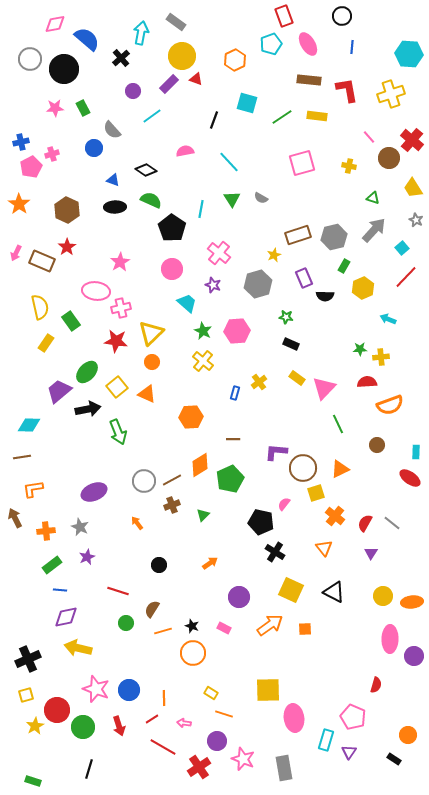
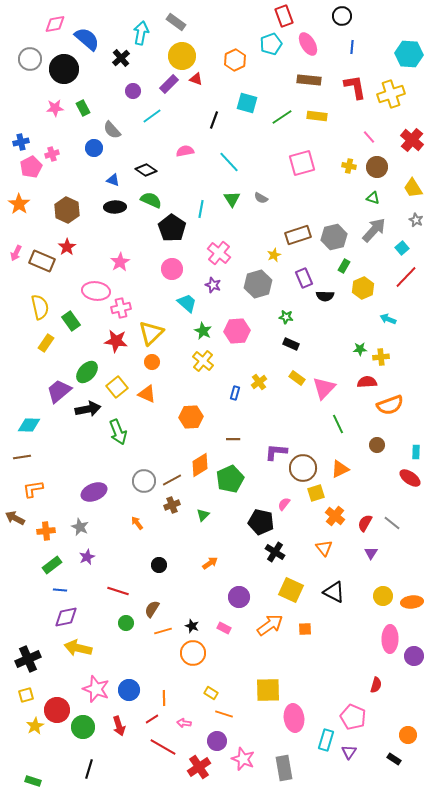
red L-shape at (347, 90): moved 8 px right, 3 px up
brown circle at (389, 158): moved 12 px left, 9 px down
brown arrow at (15, 518): rotated 36 degrees counterclockwise
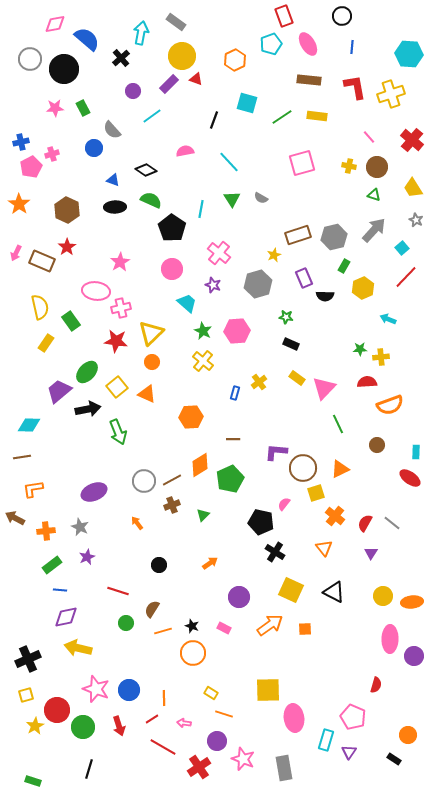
green triangle at (373, 198): moved 1 px right, 3 px up
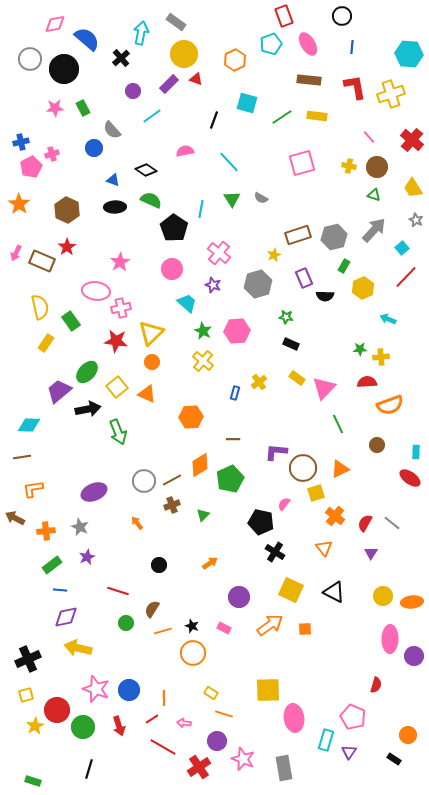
yellow circle at (182, 56): moved 2 px right, 2 px up
black pentagon at (172, 228): moved 2 px right
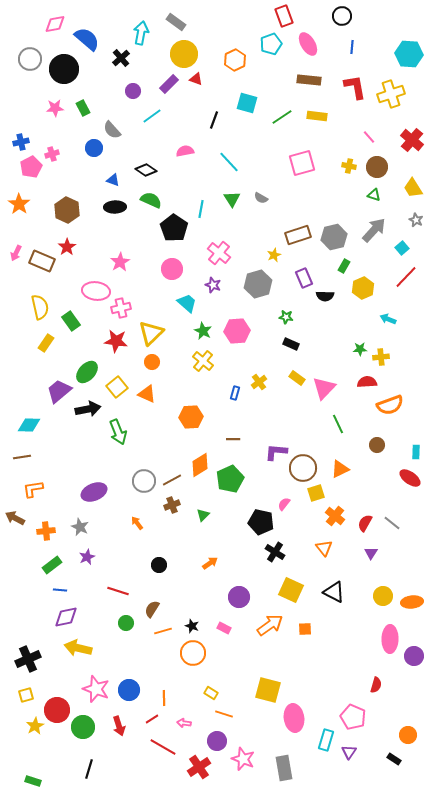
yellow square at (268, 690): rotated 16 degrees clockwise
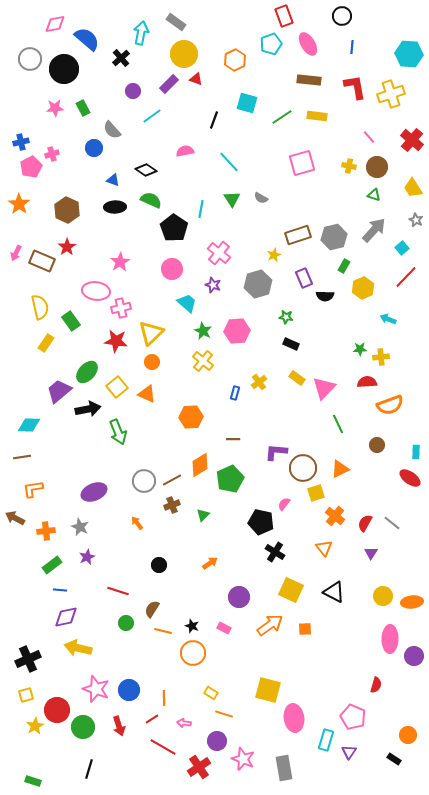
orange line at (163, 631): rotated 30 degrees clockwise
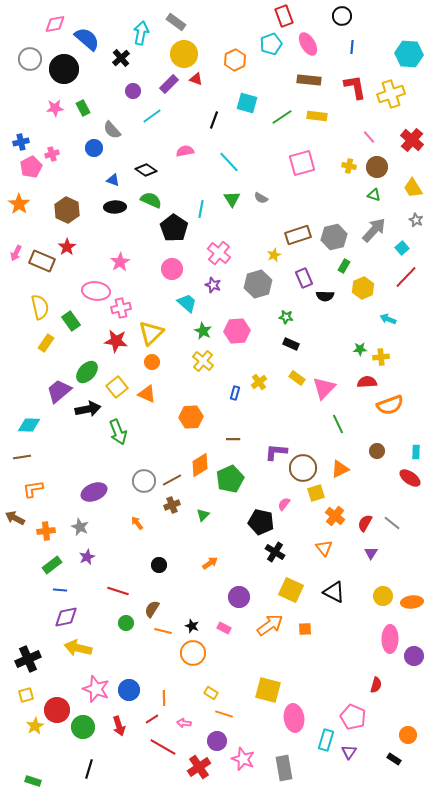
brown circle at (377, 445): moved 6 px down
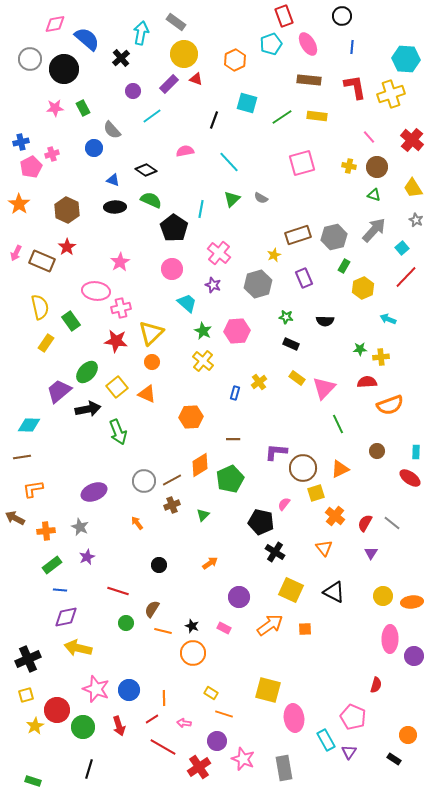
cyan hexagon at (409, 54): moved 3 px left, 5 px down
green triangle at (232, 199): rotated 18 degrees clockwise
black semicircle at (325, 296): moved 25 px down
cyan rectangle at (326, 740): rotated 45 degrees counterclockwise
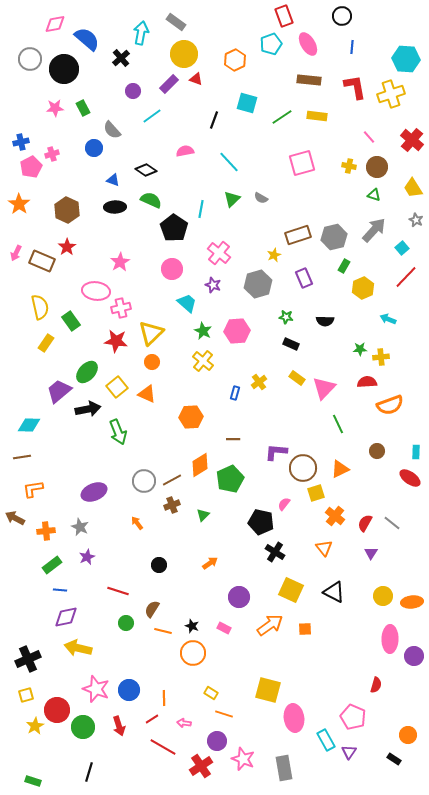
red cross at (199, 767): moved 2 px right, 1 px up
black line at (89, 769): moved 3 px down
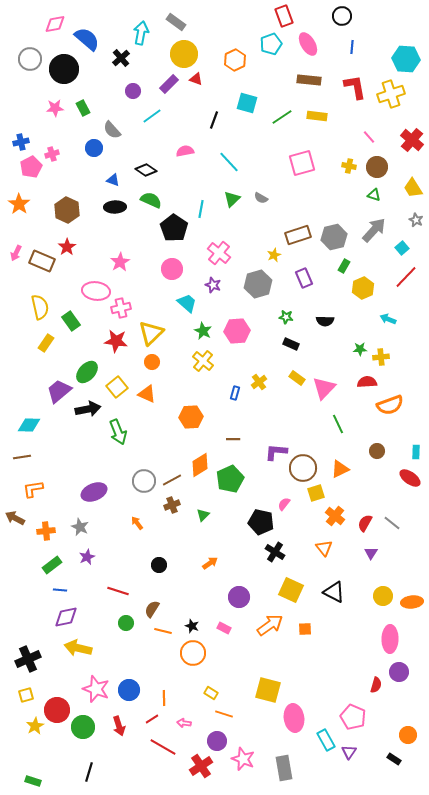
purple circle at (414, 656): moved 15 px left, 16 px down
